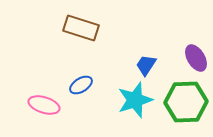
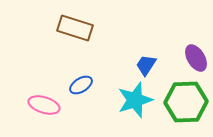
brown rectangle: moved 6 px left
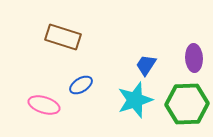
brown rectangle: moved 12 px left, 9 px down
purple ellipse: moved 2 px left; rotated 28 degrees clockwise
green hexagon: moved 1 px right, 2 px down
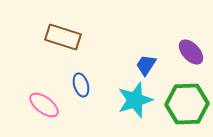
purple ellipse: moved 3 px left, 6 px up; rotated 40 degrees counterclockwise
blue ellipse: rotated 75 degrees counterclockwise
pink ellipse: rotated 20 degrees clockwise
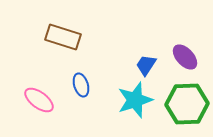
purple ellipse: moved 6 px left, 5 px down
pink ellipse: moved 5 px left, 5 px up
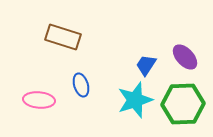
pink ellipse: rotated 32 degrees counterclockwise
green hexagon: moved 4 px left
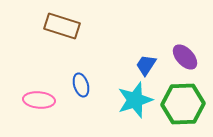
brown rectangle: moved 1 px left, 11 px up
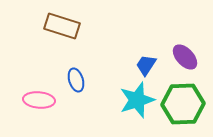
blue ellipse: moved 5 px left, 5 px up
cyan star: moved 2 px right
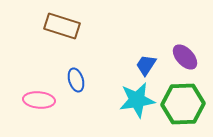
cyan star: rotated 9 degrees clockwise
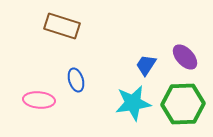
cyan star: moved 4 px left, 3 px down
